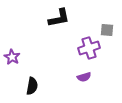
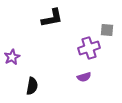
black L-shape: moved 7 px left
purple star: rotated 14 degrees clockwise
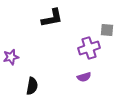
purple star: moved 1 px left; rotated 14 degrees clockwise
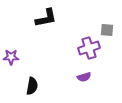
black L-shape: moved 6 px left
purple star: rotated 14 degrees clockwise
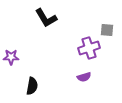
black L-shape: rotated 70 degrees clockwise
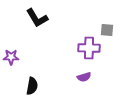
black L-shape: moved 9 px left
purple cross: rotated 20 degrees clockwise
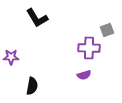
gray square: rotated 24 degrees counterclockwise
purple semicircle: moved 2 px up
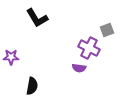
purple cross: rotated 25 degrees clockwise
purple semicircle: moved 5 px left, 7 px up; rotated 24 degrees clockwise
